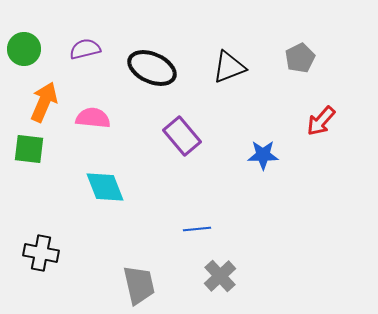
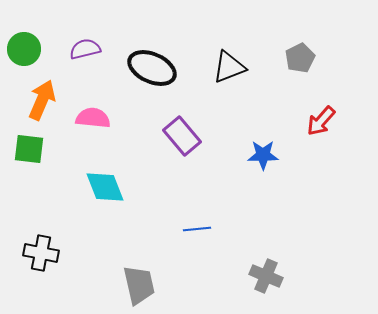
orange arrow: moved 2 px left, 2 px up
gray cross: moved 46 px right; rotated 24 degrees counterclockwise
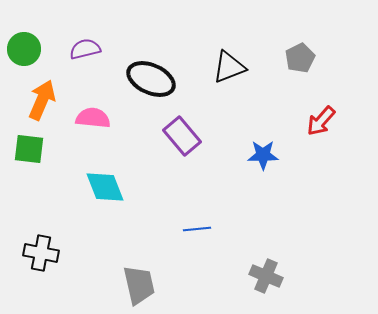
black ellipse: moved 1 px left, 11 px down
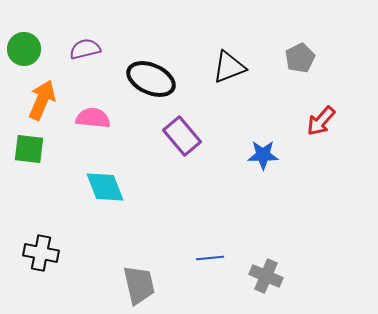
blue line: moved 13 px right, 29 px down
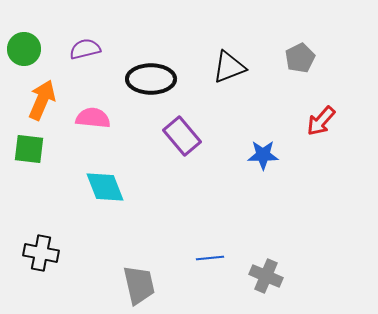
black ellipse: rotated 24 degrees counterclockwise
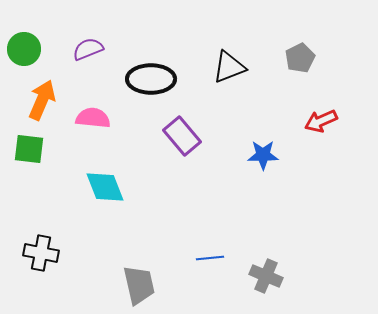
purple semicircle: moved 3 px right; rotated 8 degrees counterclockwise
red arrow: rotated 24 degrees clockwise
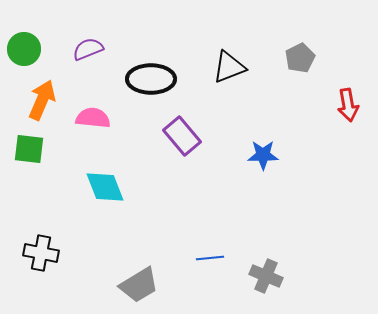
red arrow: moved 27 px right, 16 px up; rotated 76 degrees counterclockwise
gray trapezoid: rotated 72 degrees clockwise
